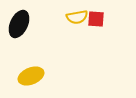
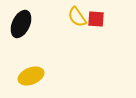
yellow semicircle: rotated 65 degrees clockwise
black ellipse: moved 2 px right
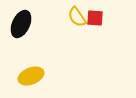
red square: moved 1 px left, 1 px up
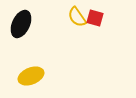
red square: rotated 12 degrees clockwise
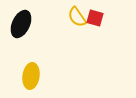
yellow ellipse: rotated 60 degrees counterclockwise
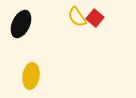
red square: rotated 24 degrees clockwise
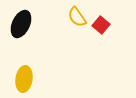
red square: moved 6 px right, 7 px down
yellow ellipse: moved 7 px left, 3 px down
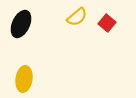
yellow semicircle: rotated 95 degrees counterclockwise
red square: moved 6 px right, 2 px up
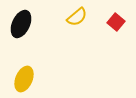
red square: moved 9 px right, 1 px up
yellow ellipse: rotated 15 degrees clockwise
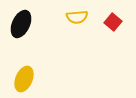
yellow semicircle: rotated 35 degrees clockwise
red square: moved 3 px left
